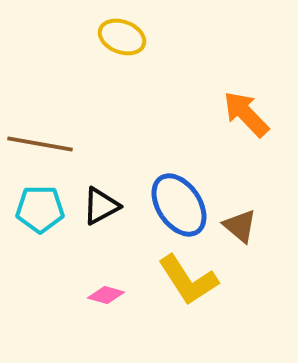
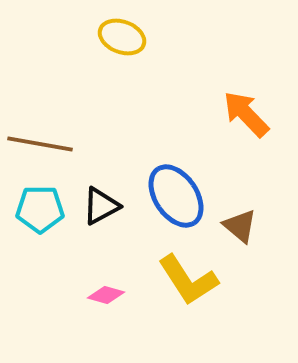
blue ellipse: moved 3 px left, 9 px up
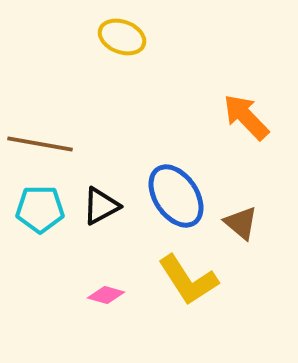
orange arrow: moved 3 px down
brown triangle: moved 1 px right, 3 px up
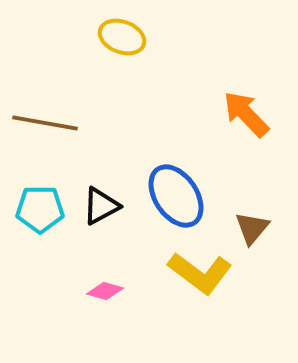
orange arrow: moved 3 px up
brown line: moved 5 px right, 21 px up
brown triangle: moved 11 px right, 5 px down; rotated 30 degrees clockwise
yellow L-shape: moved 12 px right, 7 px up; rotated 20 degrees counterclockwise
pink diamond: moved 1 px left, 4 px up
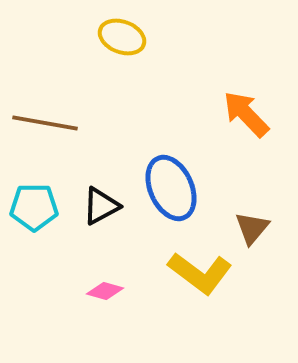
blue ellipse: moved 5 px left, 8 px up; rotated 10 degrees clockwise
cyan pentagon: moved 6 px left, 2 px up
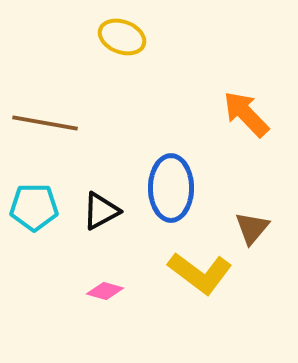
blue ellipse: rotated 24 degrees clockwise
black triangle: moved 5 px down
